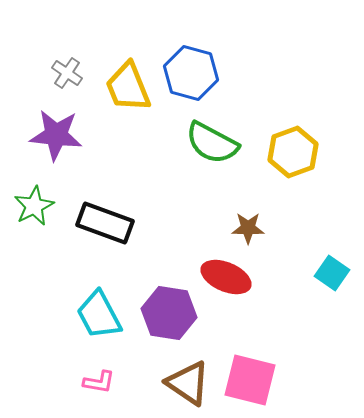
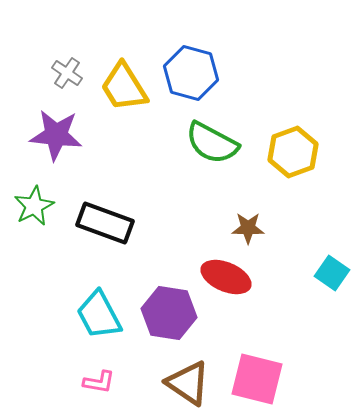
yellow trapezoid: moved 4 px left; rotated 10 degrees counterclockwise
pink square: moved 7 px right, 1 px up
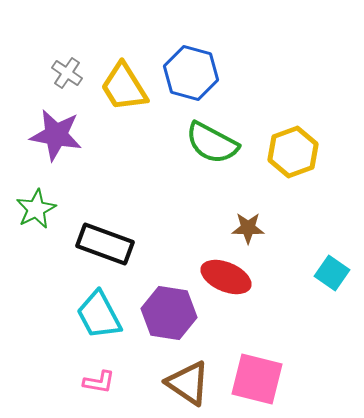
purple star: rotated 4 degrees clockwise
green star: moved 2 px right, 3 px down
black rectangle: moved 21 px down
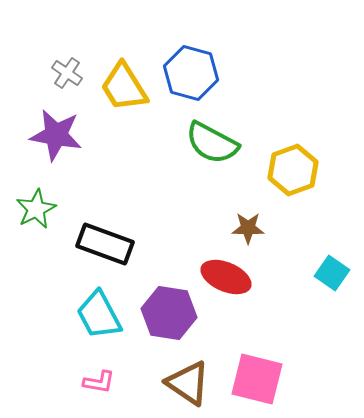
yellow hexagon: moved 18 px down
